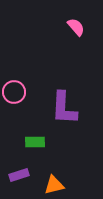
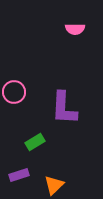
pink semicircle: moved 1 px left, 2 px down; rotated 132 degrees clockwise
green rectangle: rotated 30 degrees counterclockwise
orange triangle: rotated 30 degrees counterclockwise
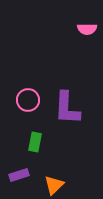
pink semicircle: moved 12 px right
pink circle: moved 14 px right, 8 px down
purple L-shape: moved 3 px right
green rectangle: rotated 48 degrees counterclockwise
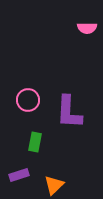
pink semicircle: moved 1 px up
purple L-shape: moved 2 px right, 4 px down
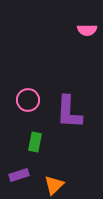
pink semicircle: moved 2 px down
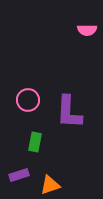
orange triangle: moved 4 px left; rotated 25 degrees clockwise
